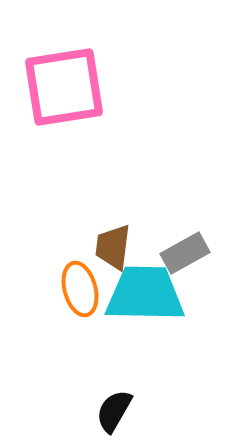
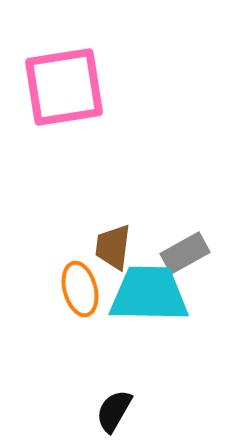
cyan trapezoid: moved 4 px right
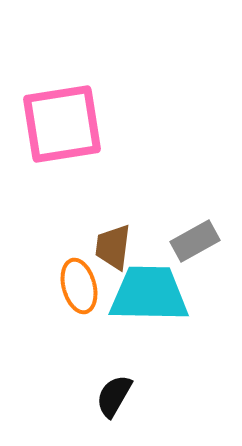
pink square: moved 2 px left, 37 px down
gray rectangle: moved 10 px right, 12 px up
orange ellipse: moved 1 px left, 3 px up
black semicircle: moved 15 px up
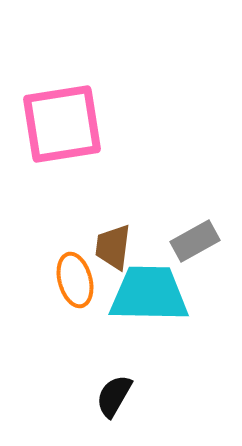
orange ellipse: moved 4 px left, 6 px up
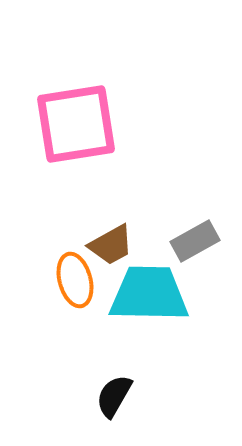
pink square: moved 14 px right
brown trapezoid: moved 2 px left, 2 px up; rotated 126 degrees counterclockwise
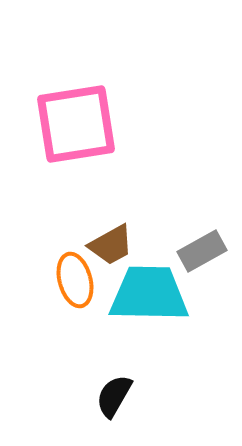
gray rectangle: moved 7 px right, 10 px down
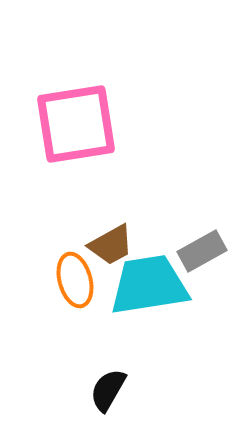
cyan trapezoid: moved 9 px up; rotated 10 degrees counterclockwise
black semicircle: moved 6 px left, 6 px up
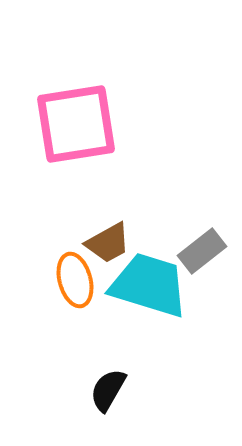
brown trapezoid: moved 3 px left, 2 px up
gray rectangle: rotated 9 degrees counterclockwise
cyan trapezoid: rotated 26 degrees clockwise
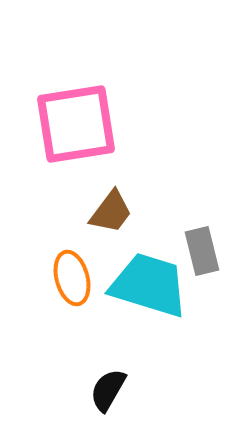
brown trapezoid: moved 3 px right, 31 px up; rotated 24 degrees counterclockwise
gray rectangle: rotated 66 degrees counterclockwise
orange ellipse: moved 3 px left, 2 px up
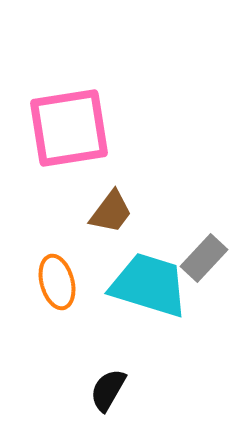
pink square: moved 7 px left, 4 px down
gray rectangle: moved 2 px right, 7 px down; rotated 57 degrees clockwise
orange ellipse: moved 15 px left, 4 px down
